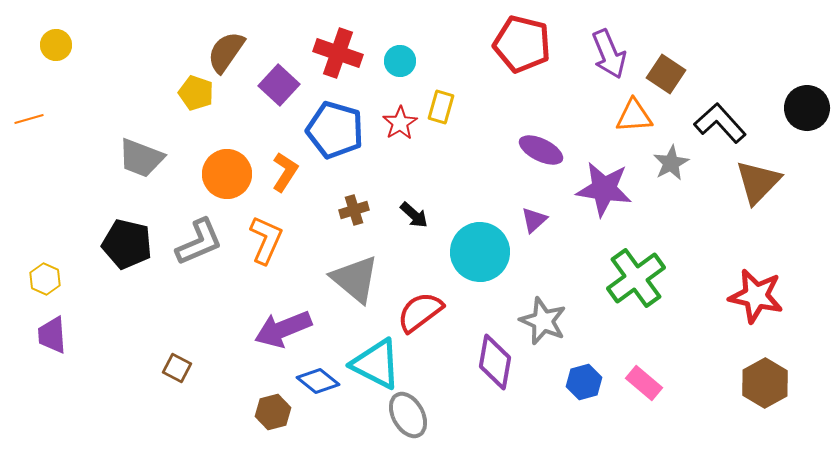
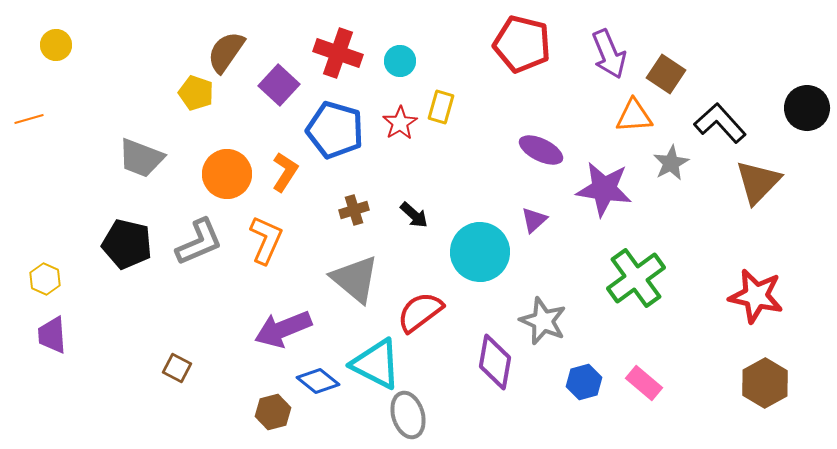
gray ellipse at (408, 415): rotated 12 degrees clockwise
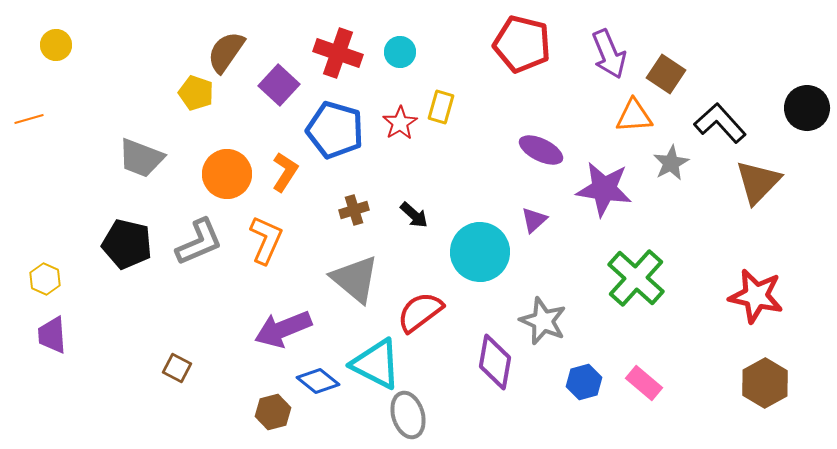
cyan circle at (400, 61): moved 9 px up
green cross at (636, 278): rotated 12 degrees counterclockwise
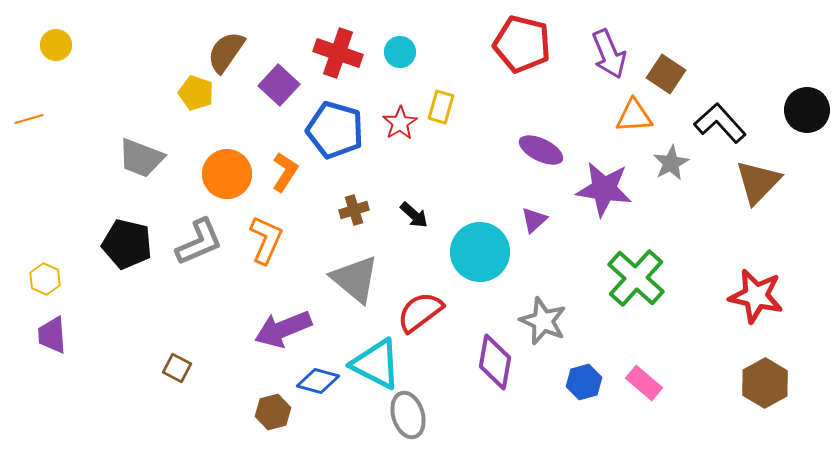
black circle at (807, 108): moved 2 px down
blue diamond at (318, 381): rotated 24 degrees counterclockwise
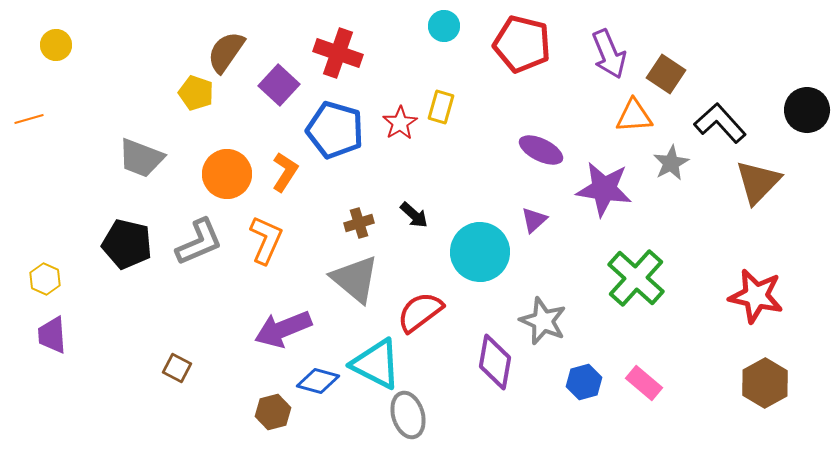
cyan circle at (400, 52): moved 44 px right, 26 px up
brown cross at (354, 210): moved 5 px right, 13 px down
